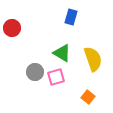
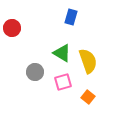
yellow semicircle: moved 5 px left, 2 px down
pink square: moved 7 px right, 5 px down
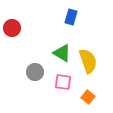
pink square: rotated 24 degrees clockwise
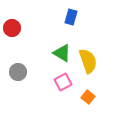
gray circle: moved 17 px left
pink square: rotated 36 degrees counterclockwise
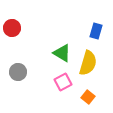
blue rectangle: moved 25 px right, 14 px down
yellow semicircle: moved 2 px down; rotated 35 degrees clockwise
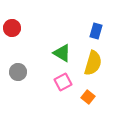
yellow semicircle: moved 5 px right
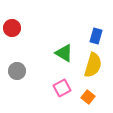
blue rectangle: moved 5 px down
green triangle: moved 2 px right
yellow semicircle: moved 2 px down
gray circle: moved 1 px left, 1 px up
pink square: moved 1 px left, 6 px down
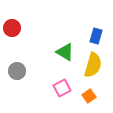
green triangle: moved 1 px right, 1 px up
orange square: moved 1 px right, 1 px up; rotated 16 degrees clockwise
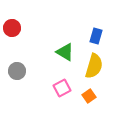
yellow semicircle: moved 1 px right, 1 px down
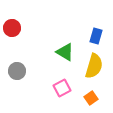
orange square: moved 2 px right, 2 px down
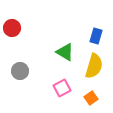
gray circle: moved 3 px right
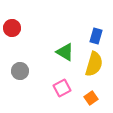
yellow semicircle: moved 2 px up
